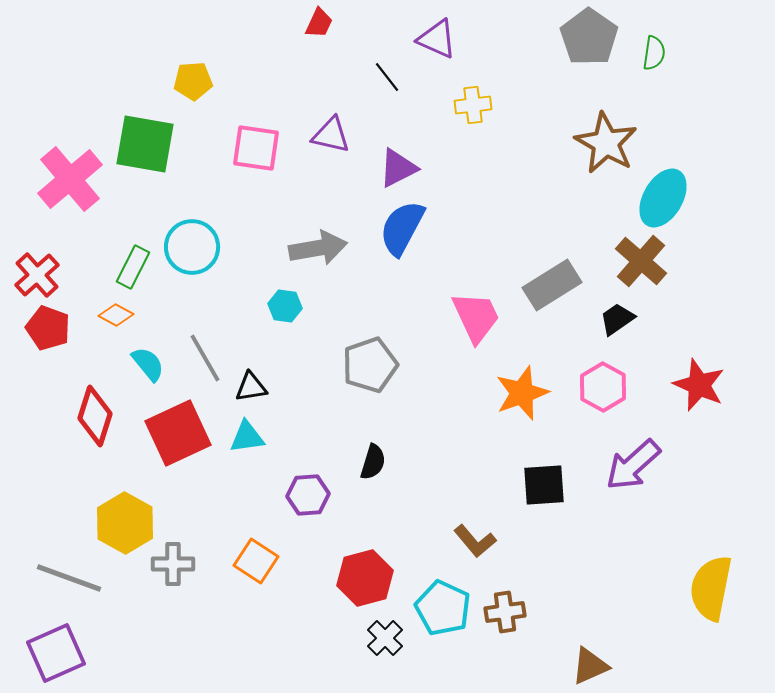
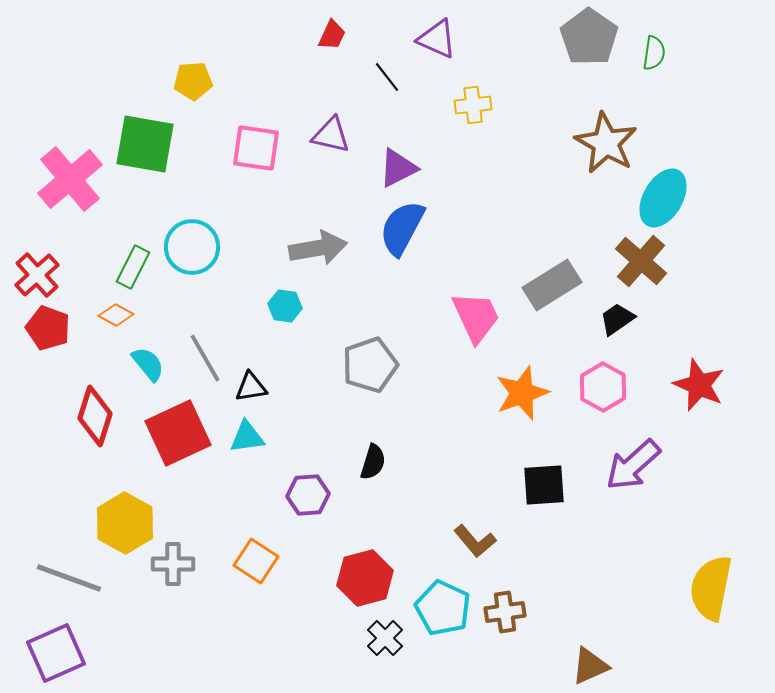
red trapezoid at (319, 23): moved 13 px right, 12 px down
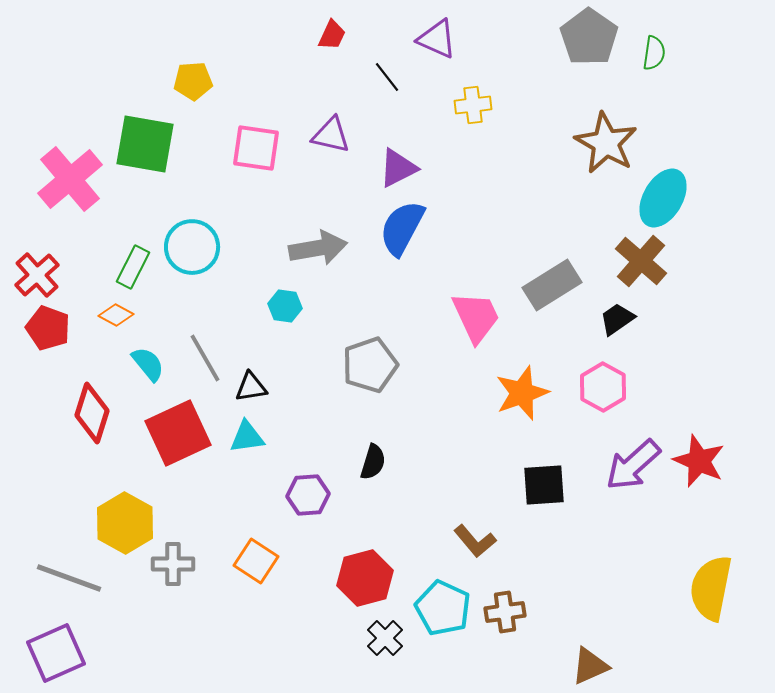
red star at (699, 385): moved 76 px down
red diamond at (95, 416): moved 3 px left, 3 px up
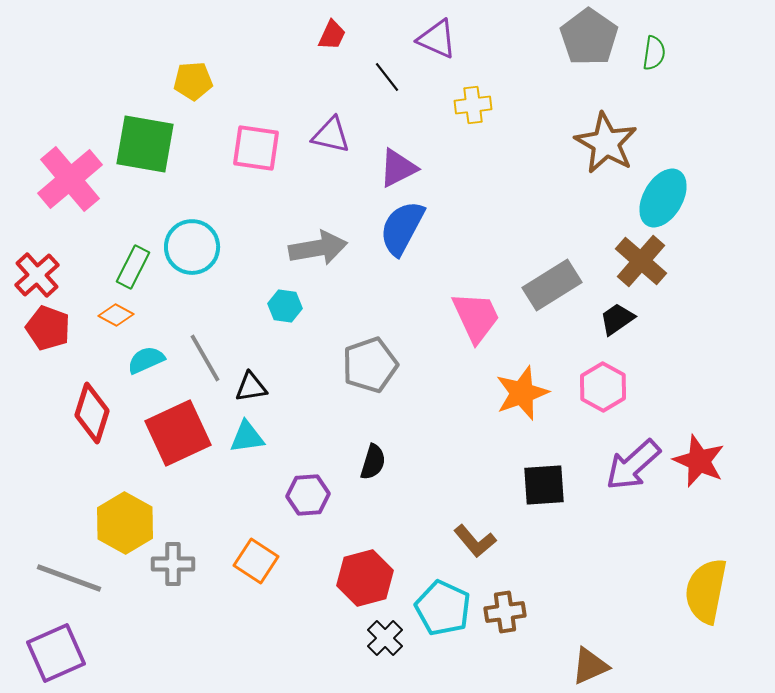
cyan semicircle at (148, 364): moved 2 px left, 4 px up; rotated 75 degrees counterclockwise
yellow semicircle at (711, 588): moved 5 px left, 3 px down
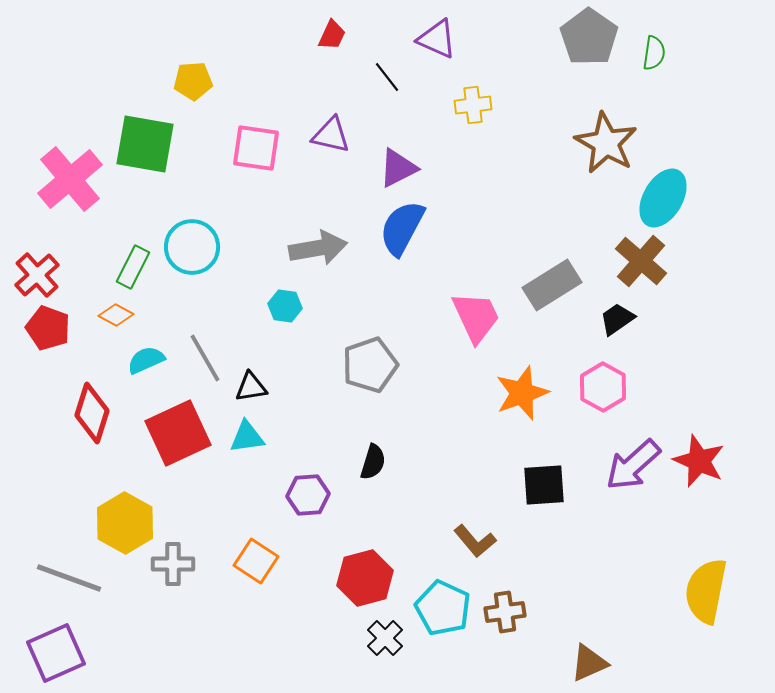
brown triangle at (590, 666): moved 1 px left, 3 px up
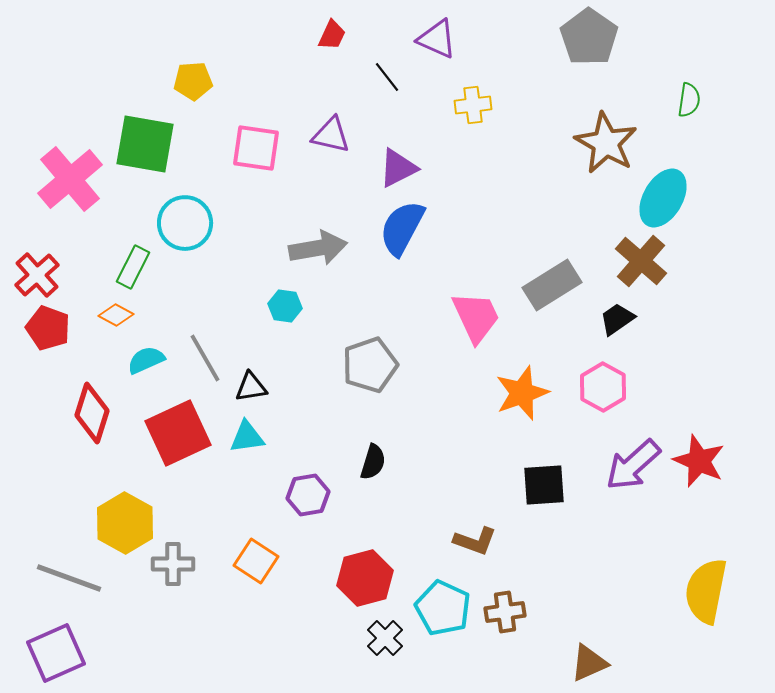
green semicircle at (654, 53): moved 35 px right, 47 px down
cyan circle at (192, 247): moved 7 px left, 24 px up
purple hexagon at (308, 495): rotated 6 degrees counterclockwise
brown L-shape at (475, 541): rotated 30 degrees counterclockwise
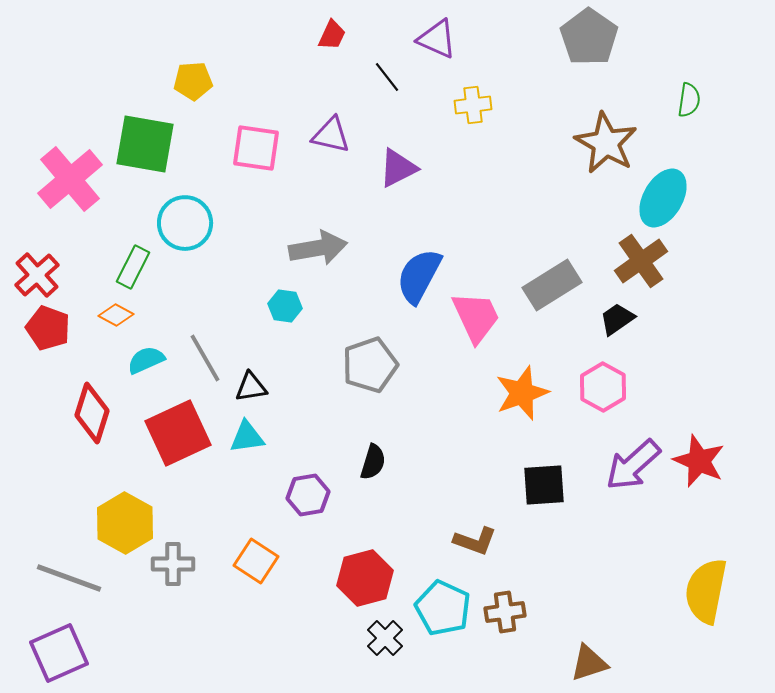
blue semicircle at (402, 228): moved 17 px right, 48 px down
brown cross at (641, 261): rotated 14 degrees clockwise
purple square at (56, 653): moved 3 px right
brown triangle at (589, 663): rotated 6 degrees clockwise
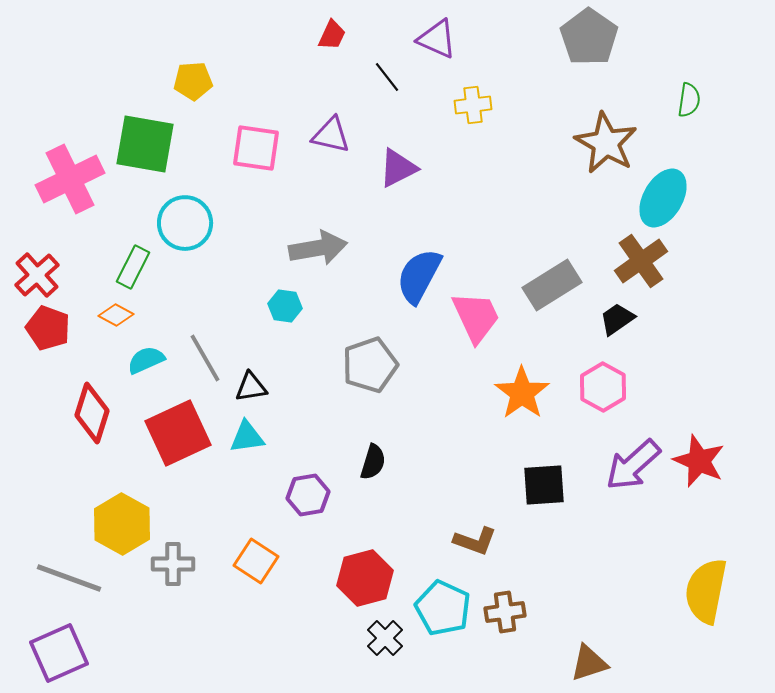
pink cross at (70, 179): rotated 14 degrees clockwise
orange star at (522, 393): rotated 16 degrees counterclockwise
yellow hexagon at (125, 523): moved 3 px left, 1 px down
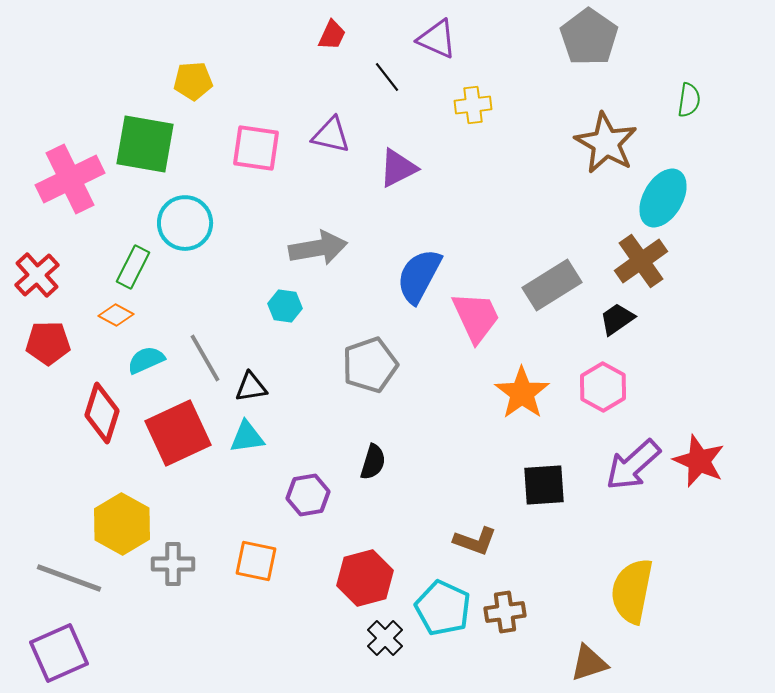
red pentagon at (48, 328): moved 15 px down; rotated 21 degrees counterclockwise
red diamond at (92, 413): moved 10 px right
orange square at (256, 561): rotated 21 degrees counterclockwise
yellow semicircle at (706, 591): moved 74 px left
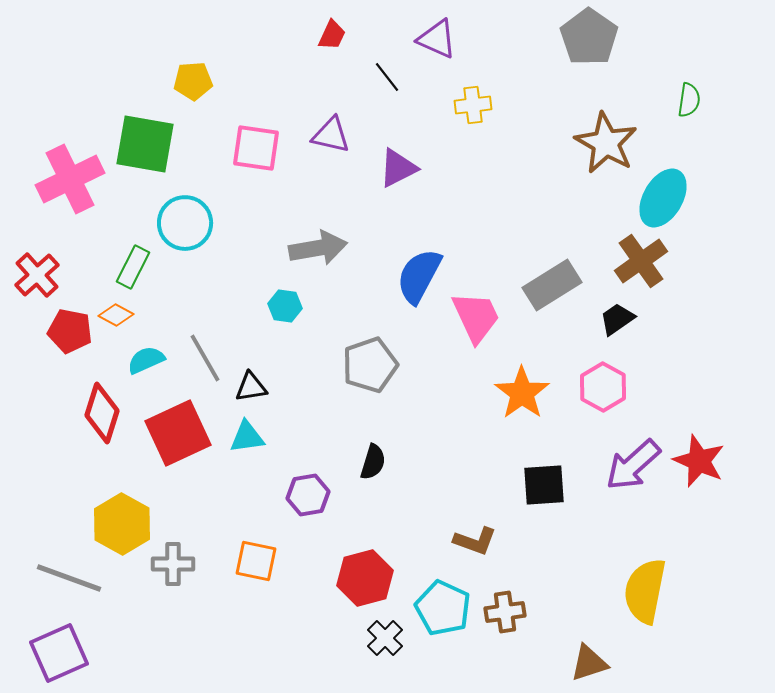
red pentagon at (48, 343): moved 22 px right, 12 px up; rotated 12 degrees clockwise
yellow semicircle at (632, 591): moved 13 px right
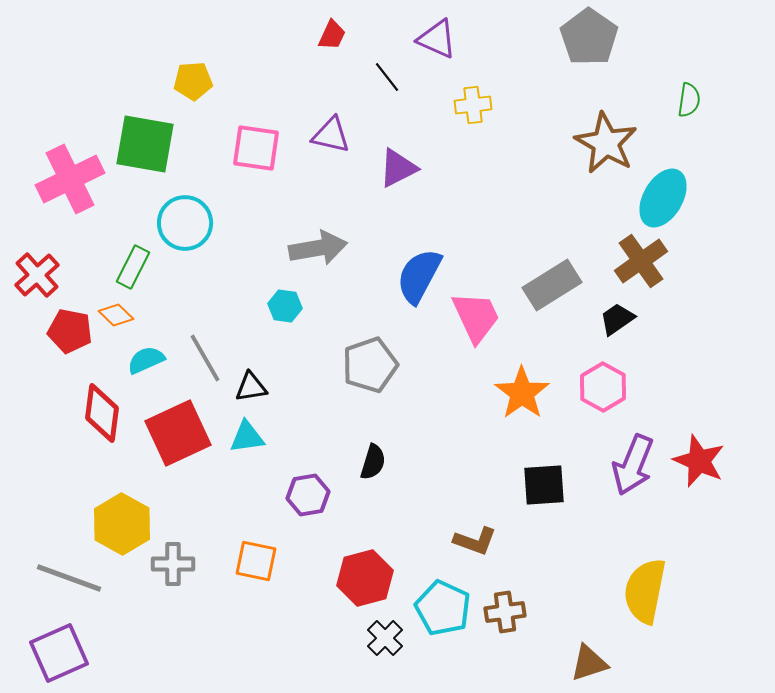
orange diamond at (116, 315): rotated 16 degrees clockwise
red diamond at (102, 413): rotated 10 degrees counterclockwise
purple arrow at (633, 465): rotated 26 degrees counterclockwise
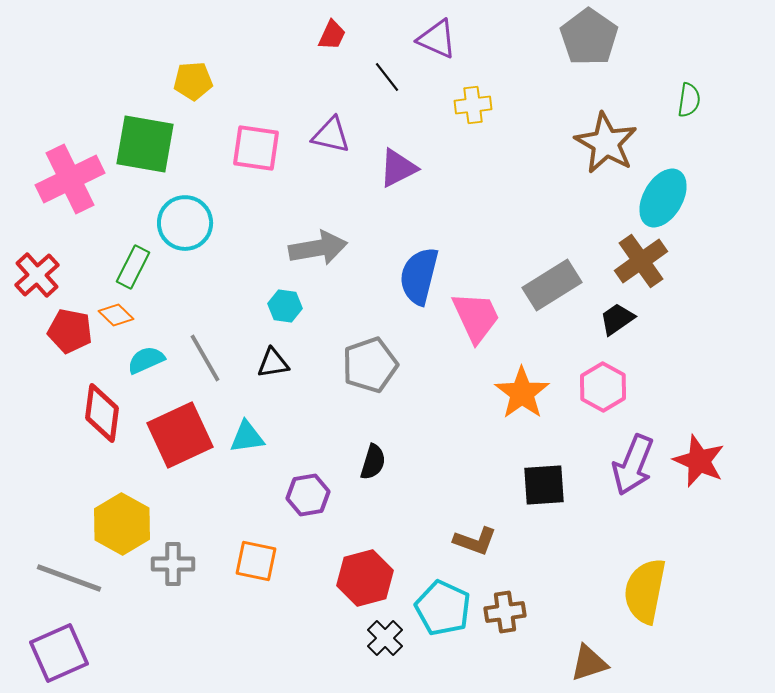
blue semicircle at (419, 276): rotated 14 degrees counterclockwise
black triangle at (251, 387): moved 22 px right, 24 px up
red square at (178, 433): moved 2 px right, 2 px down
